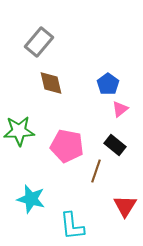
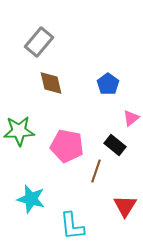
pink triangle: moved 11 px right, 9 px down
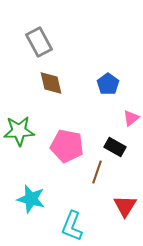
gray rectangle: rotated 68 degrees counterclockwise
black rectangle: moved 2 px down; rotated 10 degrees counterclockwise
brown line: moved 1 px right, 1 px down
cyan L-shape: rotated 28 degrees clockwise
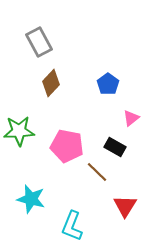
brown diamond: rotated 56 degrees clockwise
brown line: rotated 65 degrees counterclockwise
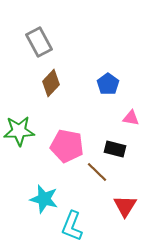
pink triangle: rotated 48 degrees clockwise
black rectangle: moved 2 px down; rotated 15 degrees counterclockwise
cyan star: moved 13 px right
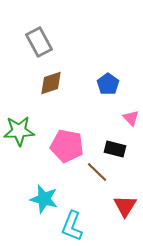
brown diamond: rotated 28 degrees clockwise
pink triangle: rotated 36 degrees clockwise
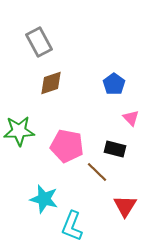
blue pentagon: moved 6 px right
